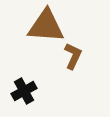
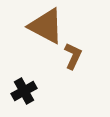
brown triangle: rotated 24 degrees clockwise
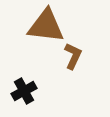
brown triangle: rotated 21 degrees counterclockwise
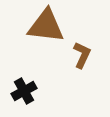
brown L-shape: moved 9 px right, 1 px up
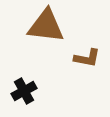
brown L-shape: moved 5 px right, 3 px down; rotated 76 degrees clockwise
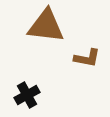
black cross: moved 3 px right, 4 px down
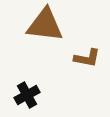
brown triangle: moved 1 px left, 1 px up
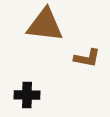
black cross: rotated 30 degrees clockwise
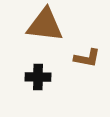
black cross: moved 11 px right, 18 px up
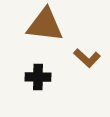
brown L-shape: rotated 32 degrees clockwise
